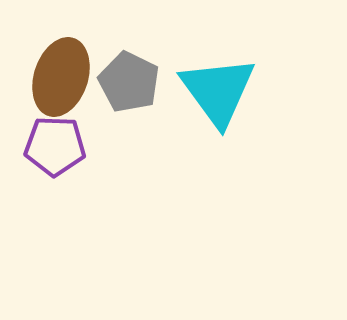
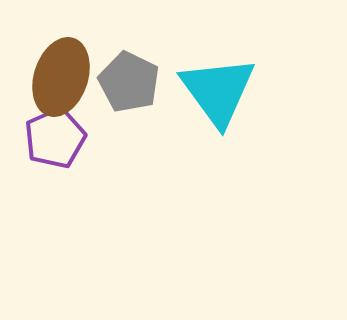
purple pentagon: moved 8 px up; rotated 26 degrees counterclockwise
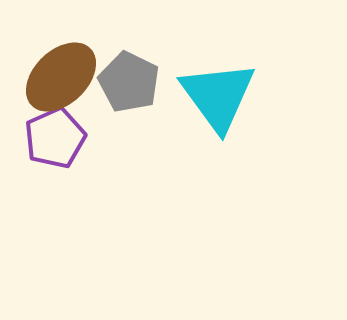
brown ellipse: rotated 28 degrees clockwise
cyan triangle: moved 5 px down
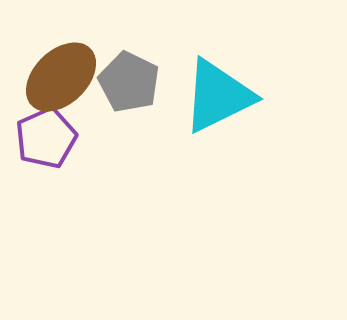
cyan triangle: rotated 40 degrees clockwise
purple pentagon: moved 9 px left
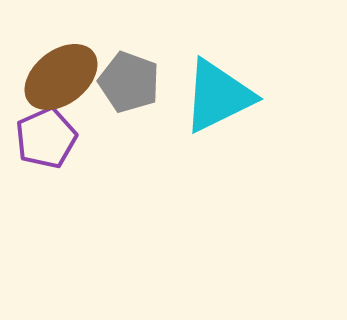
brown ellipse: rotated 6 degrees clockwise
gray pentagon: rotated 6 degrees counterclockwise
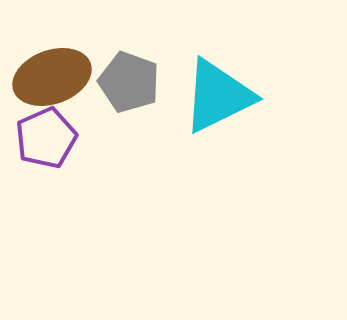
brown ellipse: moved 9 px left; rotated 18 degrees clockwise
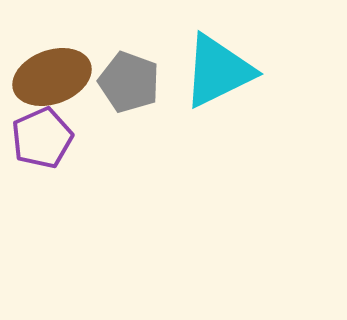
cyan triangle: moved 25 px up
purple pentagon: moved 4 px left
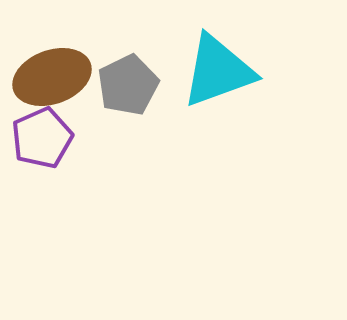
cyan triangle: rotated 6 degrees clockwise
gray pentagon: moved 1 px left, 3 px down; rotated 26 degrees clockwise
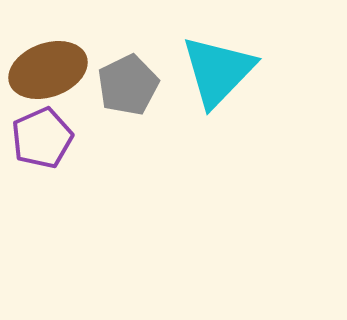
cyan triangle: rotated 26 degrees counterclockwise
brown ellipse: moved 4 px left, 7 px up
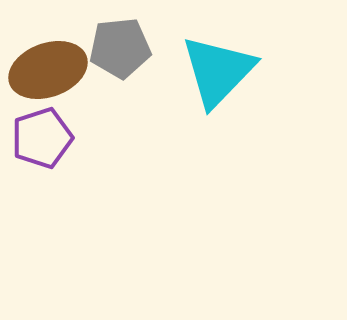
gray pentagon: moved 8 px left, 37 px up; rotated 20 degrees clockwise
purple pentagon: rotated 6 degrees clockwise
